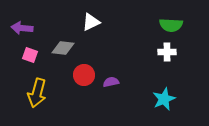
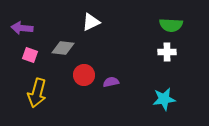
cyan star: rotated 15 degrees clockwise
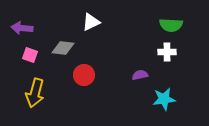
purple semicircle: moved 29 px right, 7 px up
yellow arrow: moved 2 px left
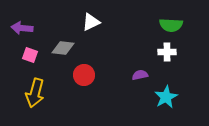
cyan star: moved 2 px right, 2 px up; rotated 20 degrees counterclockwise
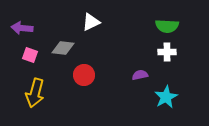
green semicircle: moved 4 px left, 1 px down
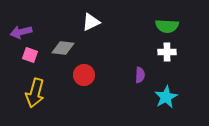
purple arrow: moved 1 px left, 4 px down; rotated 20 degrees counterclockwise
purple semicircle: rotated 105 degrees clockwise
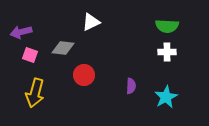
purple semicircle: moved 9 px left, 11 px down
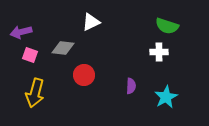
green semicircle: rotated 15 degrees clockwise
white cross: moved 8 px left
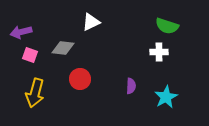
red circle: moved 4 px left, 4 px down
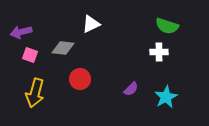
white triangle: moved 2 px down
purple semicircle: moved 3 px down; rotated 42 degrees clockwise
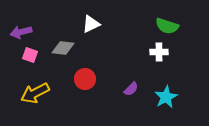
red circle: moved 5 px right
yellow arrow: rotated 48 degrees clockwise
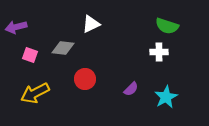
purple arrow: moved 5 px left, 5 px up
